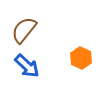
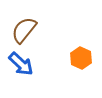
blue arrow: moved 6 px left, 2 px up
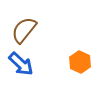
orange hexagon: moved 1 px left, 4 px down
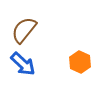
blue arrow: moved 2 px right
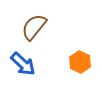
brown semicircle: moved 10 px right, 3 px up
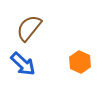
brown semicircle: moved 5 px left, 1 px down
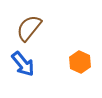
blue arrow: rotated 8 degrees clockwise
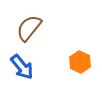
blue arrow: moved 1 px left, 3 px down
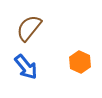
blue arrow: moved 4 px right
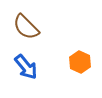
brown semicircle: moved 3 px left, 1 px up; rotated 84 degrees counterclockwise
